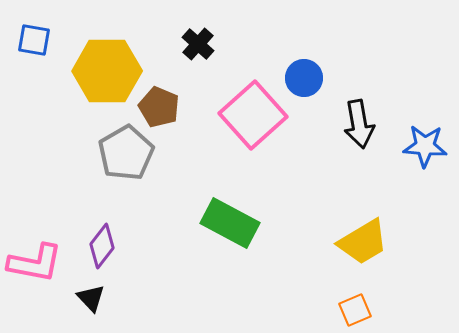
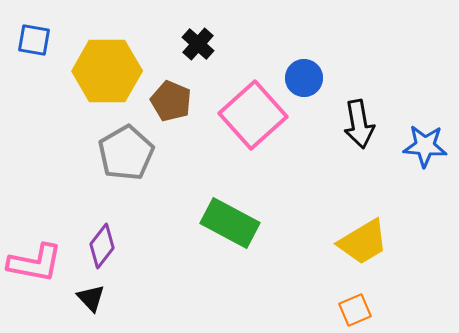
brown pentagon: moved 12 px right, 6 px up
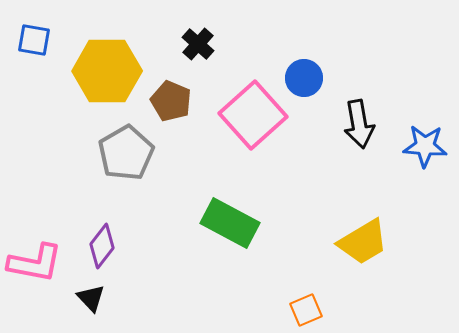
orange square: moved 49 px left
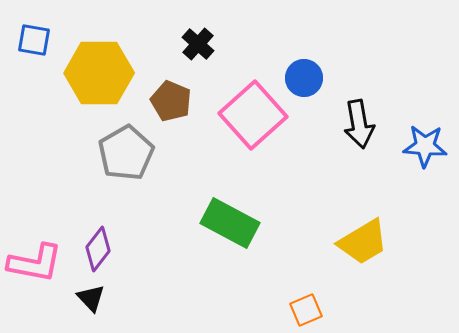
yellow hexagon: moved 8 px left, 2 px down
purple diamond: moved 4 px left, 3 px down
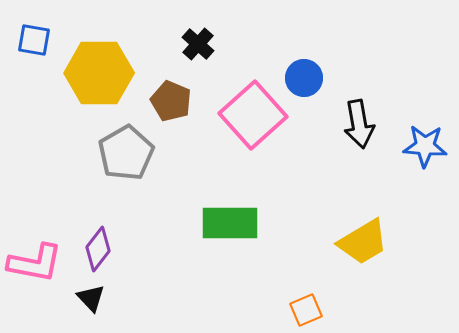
green rectangle: rotated 28 degrees counterclockwise
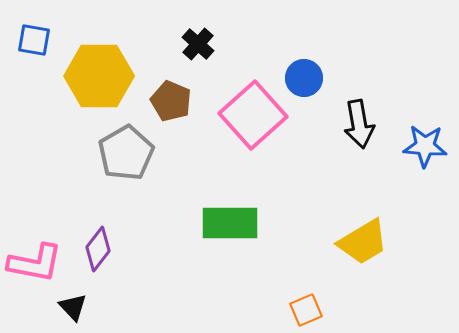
yellow hexagon: moved 3 px down
black triangle: moved 18 px left, 9 px down
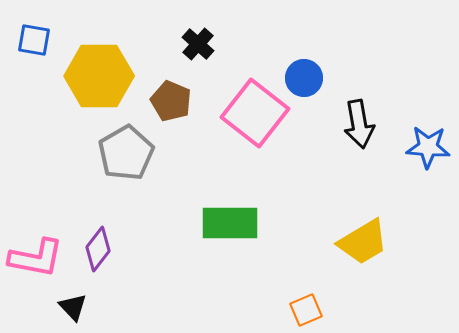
pink square: moved 2 px right, 2 px up; rotated 10 degrees counterclockwise
blue star: moved 3 px right, 1 px down
pink L-shape: moved 1 px right, 5 px up
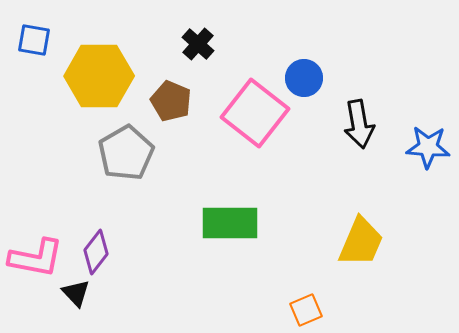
yellow trapezoid: moved 2 px left; rotated 36 degrees counterclockwise
purple diamond: moved 2 px left, 3 px down
black triangle: moved 3 px right, 14 px up
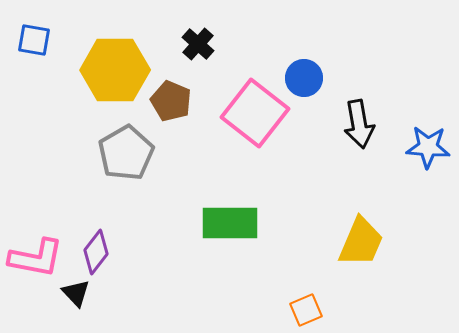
yellow hexagon: moved 16 px right, 6 px up
